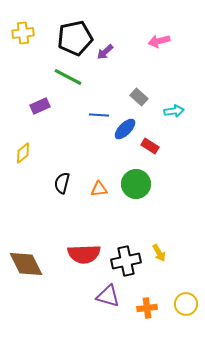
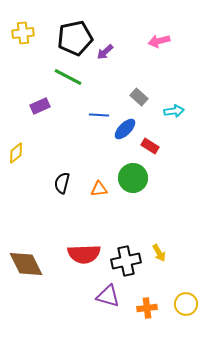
yellow diamond: moved 7 px left
green circle: moved 3 px left, 6 px up
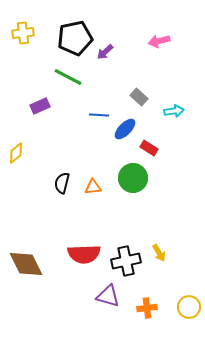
red rectangle: moved 1 px left, 2 px down
orange triangle: moved 6 px left, 2 px up
yellow circle: moved 3 px right, 3 px down
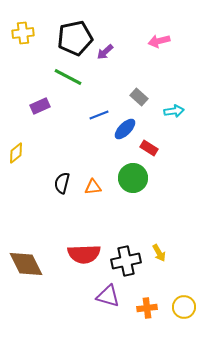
blue line: rotated 24 degrees counterclockwise
yellow circle: moved 5 px left
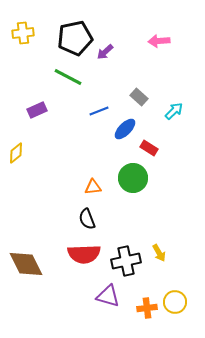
pink arrow: rotated 10 degrees clockwise
purple rectangle: moved 3 px left, 4 px down
cyan arrow: rotated 36 degrees counterclockwise
blue line: moved 4 px up
black semicircle: moved 25 px right, 36 px down; rotated 35 degrees counterclockwise
yellow circle: moved 9 px left, 5 px up
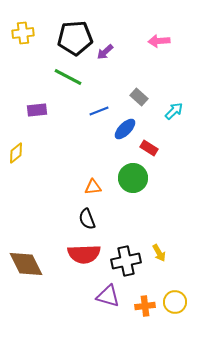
black pentagon: rotated 8 degrees clockwise
purple rectangle: rotated 18 degrees clockwise
orange cross: moved 2 px left, 2 px up
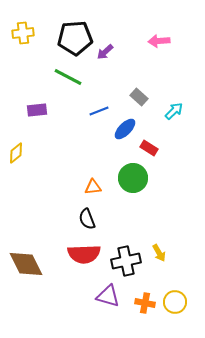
orange cross: moved 3 px up; rotated 18 degrees clockwise
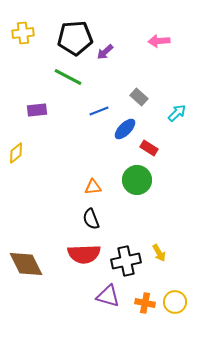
cyan arrow: moved 3 px right, 2 px down
green circle: moved 4 px right, 2 px down
black semicircle: moved 4 px right
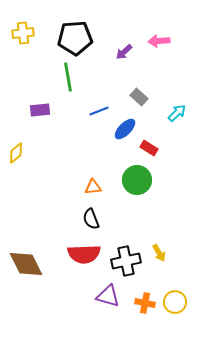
purple arrow: moved 19 px right
green line: rotated 52 degrees clockwise
purple rectangle: moved 3 px right
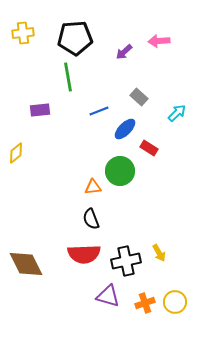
green circle: moved 17 px left, 9 px up
orange cross: rotated 30 degrees counterclockwise
